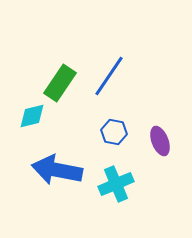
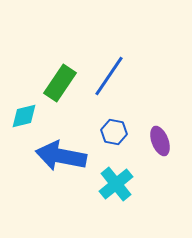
cyan diamond: moved 8 px left
blue arrow: moved 4 px right, 14 px up
cyan cross: rotated 16 degrees counterclockwise
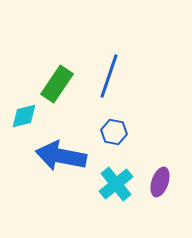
blue line: rotated 15 degrees counterclockwise
green rectangle: moved 3 px left, 1 px down
purple ellipse: moved 41 px down; rotated 40 degrees clockwise
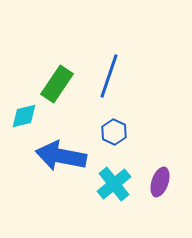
blue hexagon: rotated 15 degrees clockwise
cyan cross: moved 2 px left
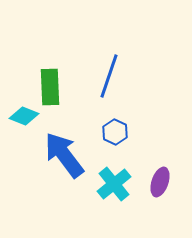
green rectangle: moved 7 px left, 3 px down; rotated 36 degrees counterclockwise
cyan diamond: rotated 36 degrees clockwise
blue hexagon: moved 1 px right
blue arrow: moved 3 px right, 1 px up; rotated 42 degrees clockwise
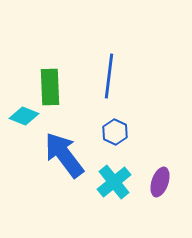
blue line: rotated 12 degrees counterclockwise
cyan cross: moved 2 px up
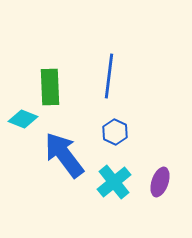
cyan diamond: moved 1 px left, 3 px down
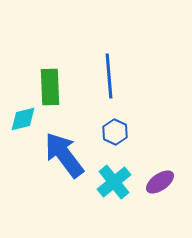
blue line: rotated 12 degrees counterclockwise
cyan diamond: rotated 36 degrees counterclockwise
purple ellipse: rotated 36 degrees clockwise
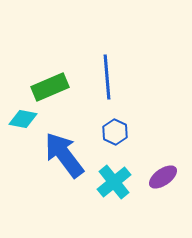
blue line: moved 2 px left, 1 px down
green rectangle: rotated 69 degrees clockwise
cyan diamond: rotated 24 degrees clockwise
purple ellipse: moved 3 px right, 5 px up
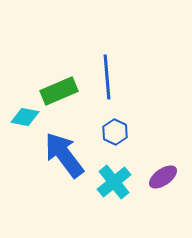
green rectangle: moved 9 px right, 4 px down
cyan diamond: moved 2 px right, 2 px up
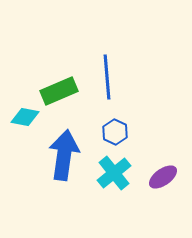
blue arrow: rotated 45 degrees clockwise
cyan cross: moved 9 px up
